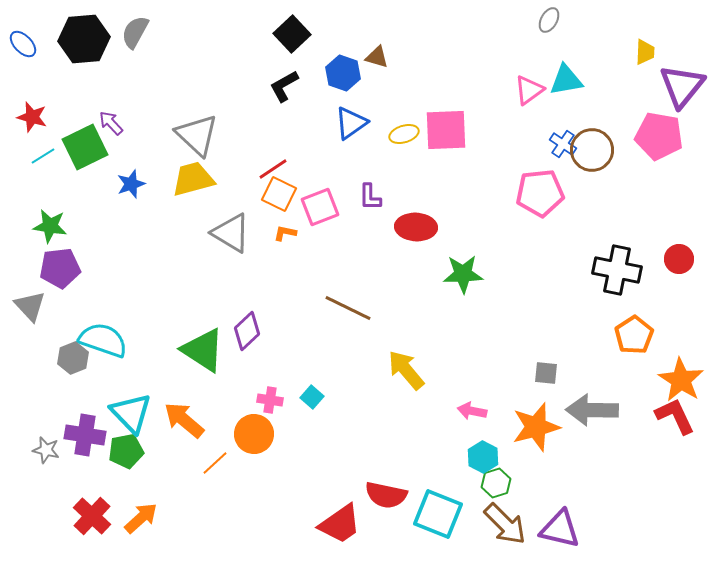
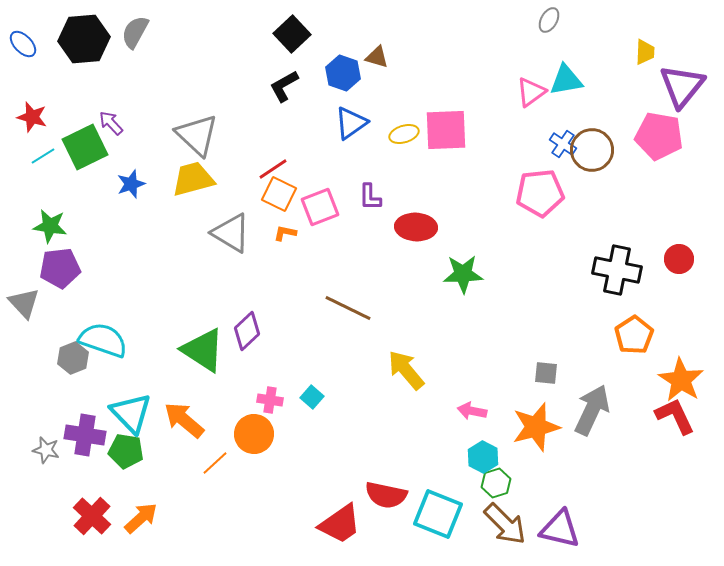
pink triangle at (529, 90): moved 2 px right, 2 px down
gray triangle at (30, 306): moved 6 px left, 3 px up
gray arrow at (592, 410): rotated 114 degrees clockwise
green pentagon at (126, 451): rotated 20 degrees clockwise
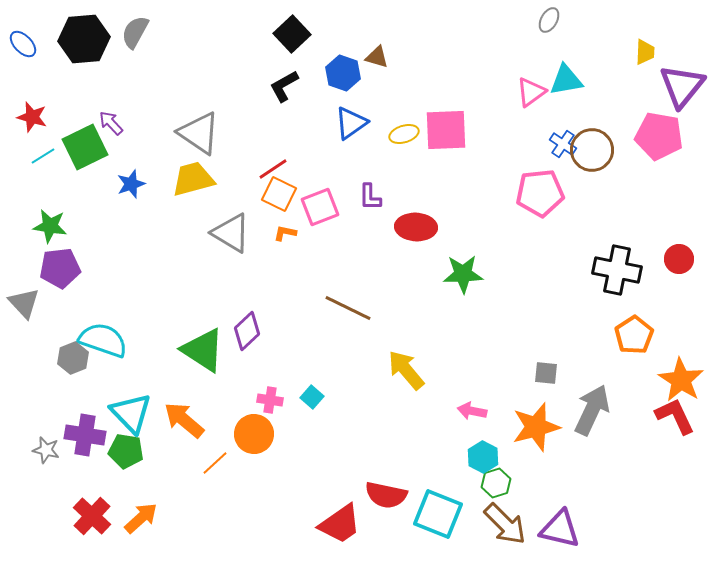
gray triangle at (197, 135): moved 2 px right, 2 px up; rotated 9 degrees counterclockwise
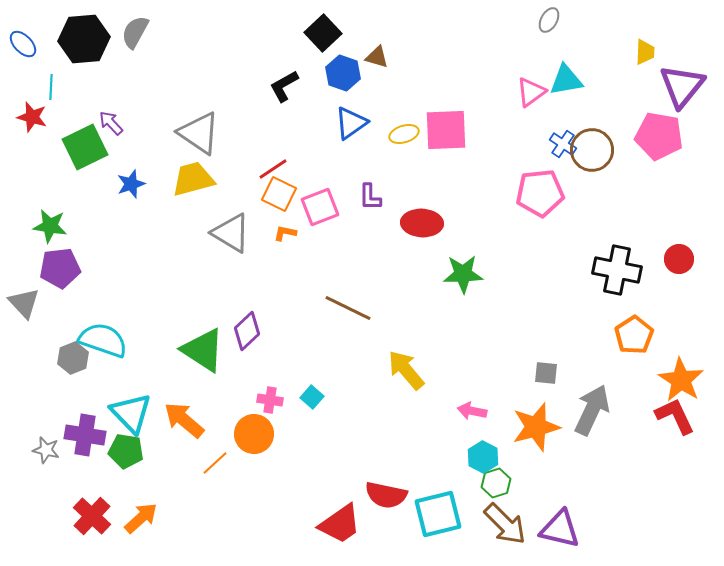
black square at (292, 34): moved 31 px right, 1 px up
cyan line at (43, 156): moved 8 px right, 69 px up; rotated 55 degrees counterclockwise
red ellipse at (416, 227): moved 6 px right, 4 px up
cyan square at (438, 514): rotated 36 degrees counterclockwise
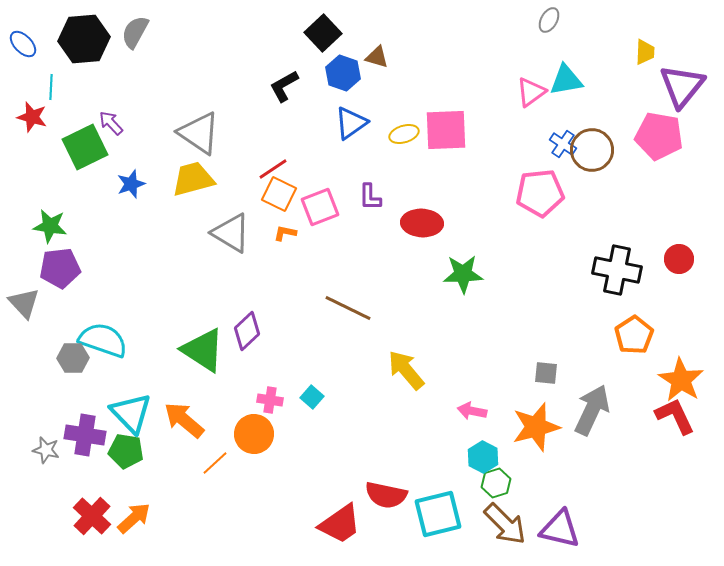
gray hexagon at (73, 358): rotated 20 degrees clockwise
orange arrow at (141, 518): moved 7 px left
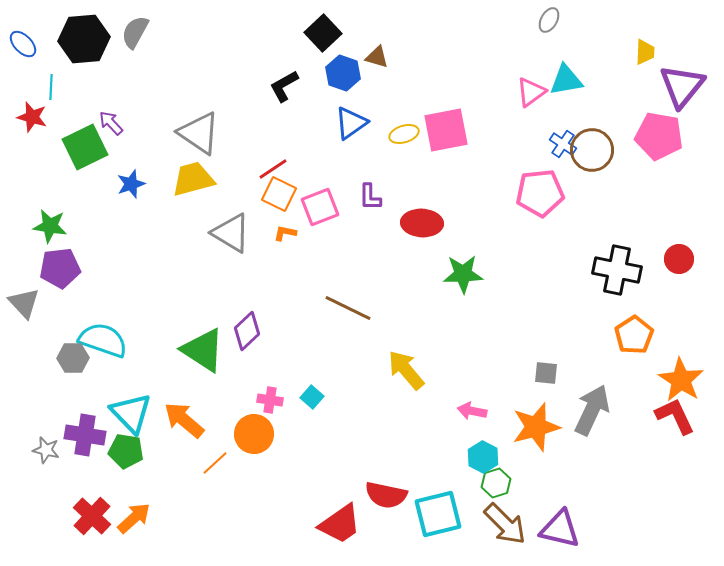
pink square at (446, 130): rotated 9 degrees counterclockwise
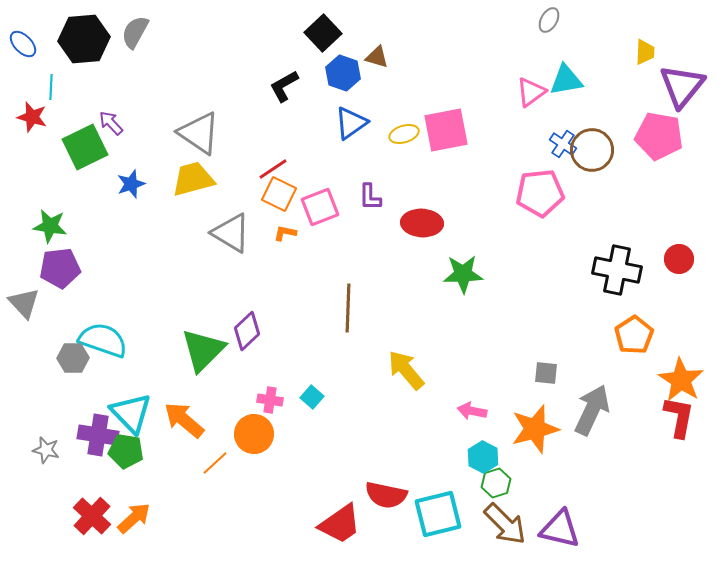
brown line at (348, 308): rotated 66 degrees clockwise
green triangle at (203, 350): rotated 42 degrees clockwise
red L-shape at (675, 416): moved 4 px right, 1 px down; rotated 36 degrees clockwise
orange star at (536, 427): moved 1 px left, 2 px down
purple cross at (85, 435): moved 13 px right
